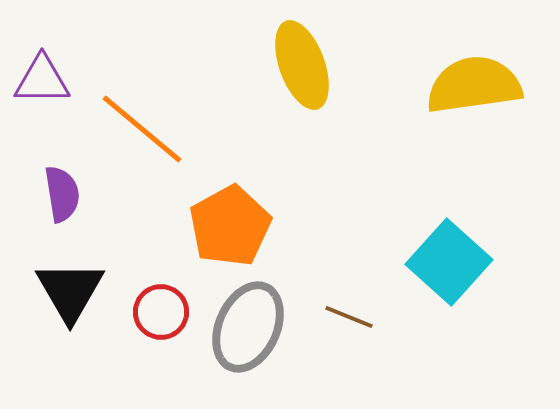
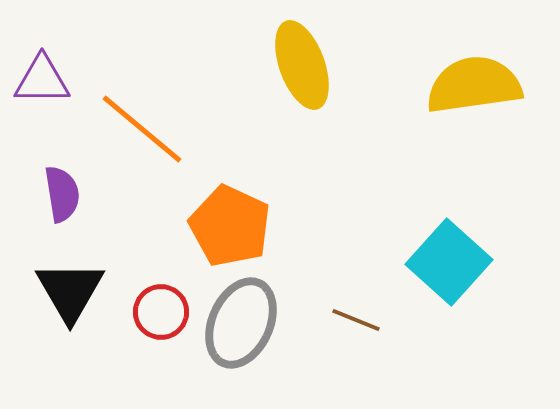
orange pentagon: rotated 18 degrees counterclockwise
brown line: moved 7 px right, 3 px down
gray ellipse: moved 7 px left, 4 px up
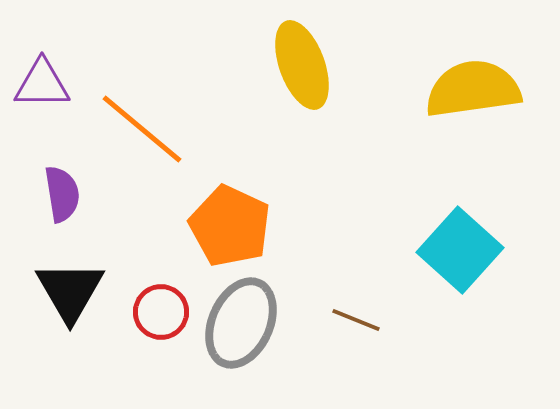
purple triangle: moved 4 px down
yellow semicircle: moved 1 px left, 4 px down
cyan square: moved 11 px right, 12 px up
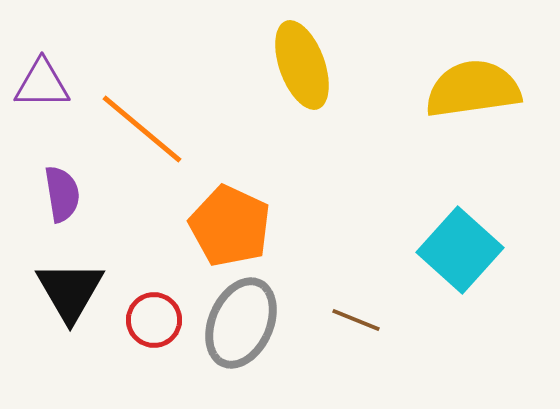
red circle: moved 7 px left, 8 px down
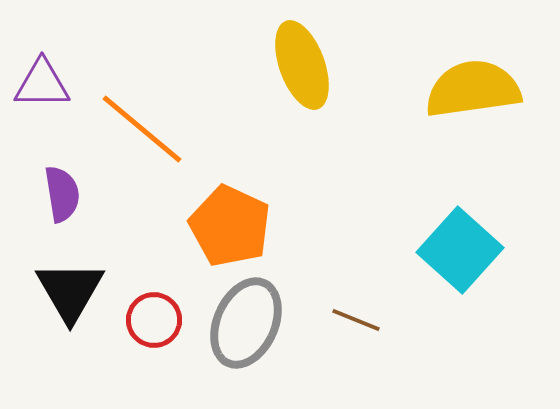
gray ellipse: moved 5 px right
